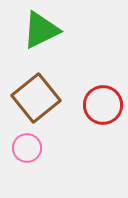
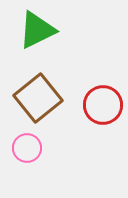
green triangle: moved 4 px left
brown square: moved 2 px right
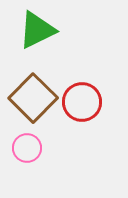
brown square: moved 5 px left; rotated 6 degrees counterclockwise
red circle: moved 21 px left, 3 px up
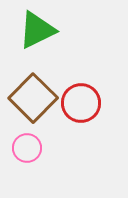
red circle: moved 1 px left, 1 px down
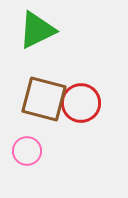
brown square: moved 11 px right, 1 px down; rotated 30 degrees counterclockwise
pink circle: moved 3 px down
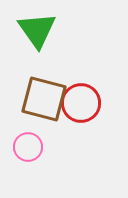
green triangle: rotated 39 degrees counterclockwise
pink circle: moved 1 px right, 4 px up
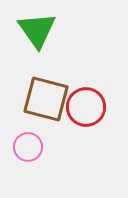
brown square: moved 2 px right
red circle: moved 5 px right, 4 px down
